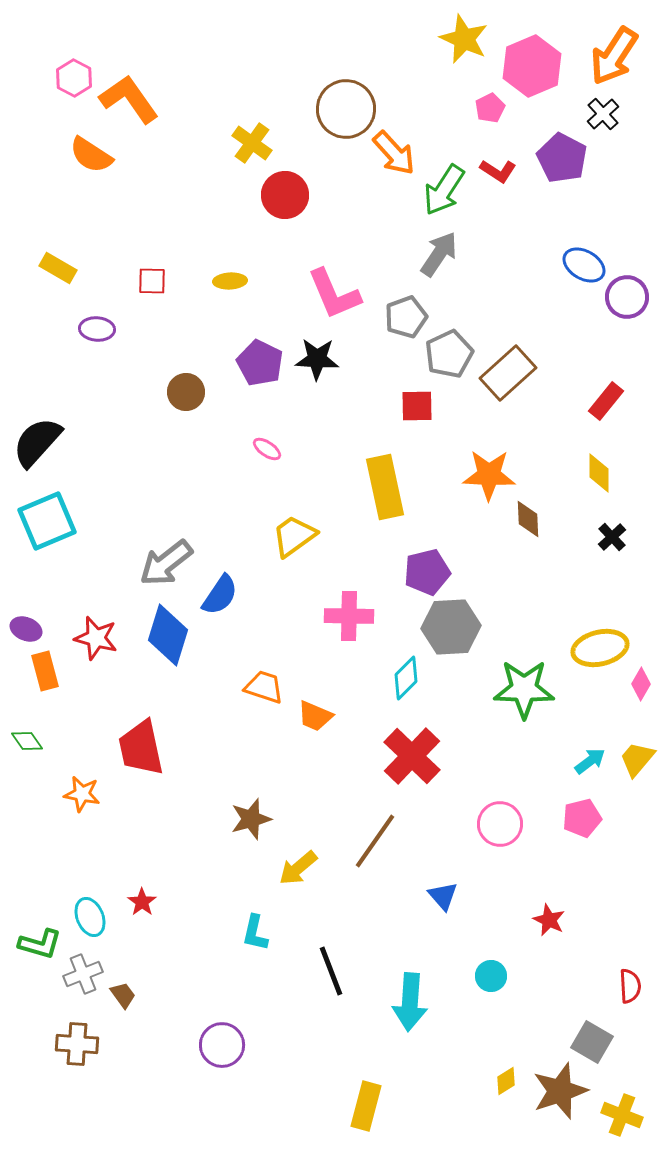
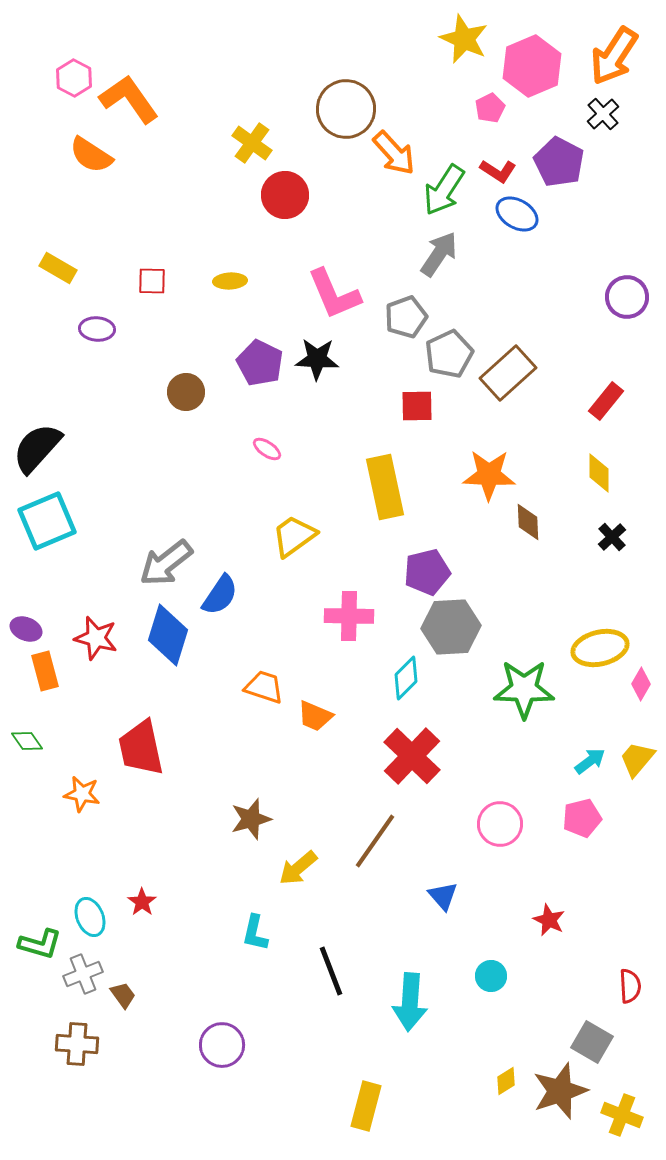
purple pentagon at (562, 158): moved 3 px left, 4 px down
blue ellipse at (584, 265): moved 67 px left, 51 px up
black semicircle at (37, 442): moved 6 px down
brown diamond at (528, 519): moved 3 px down
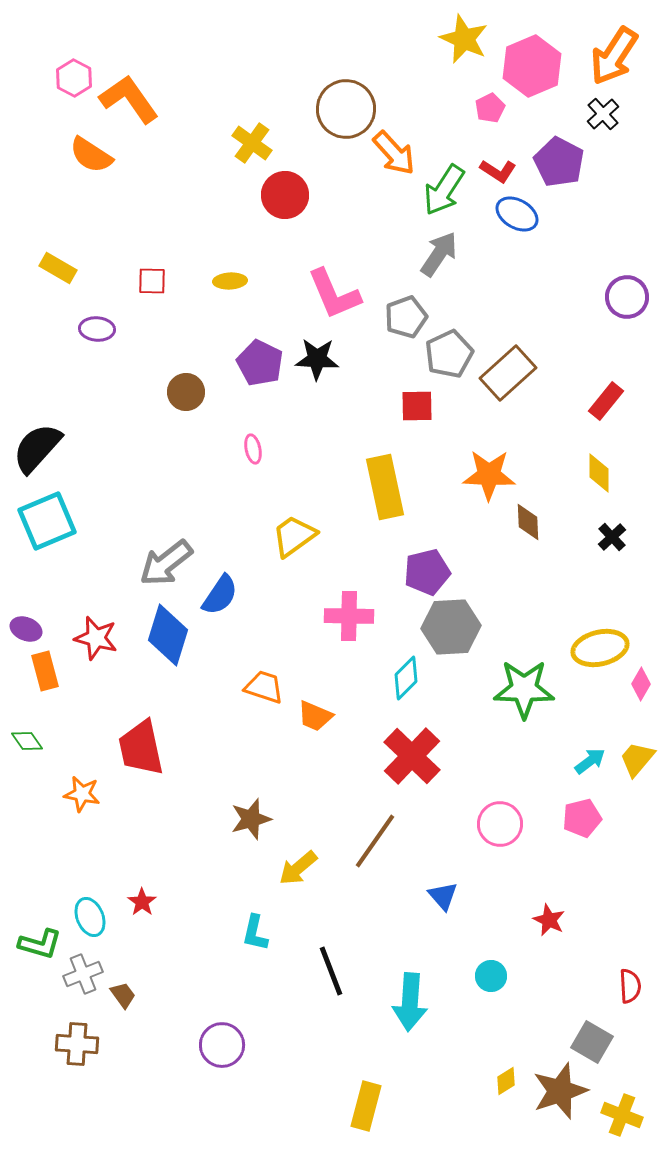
pink ellipse at (267, 449): moved 14 px left; rotated 44 degrees clockwise
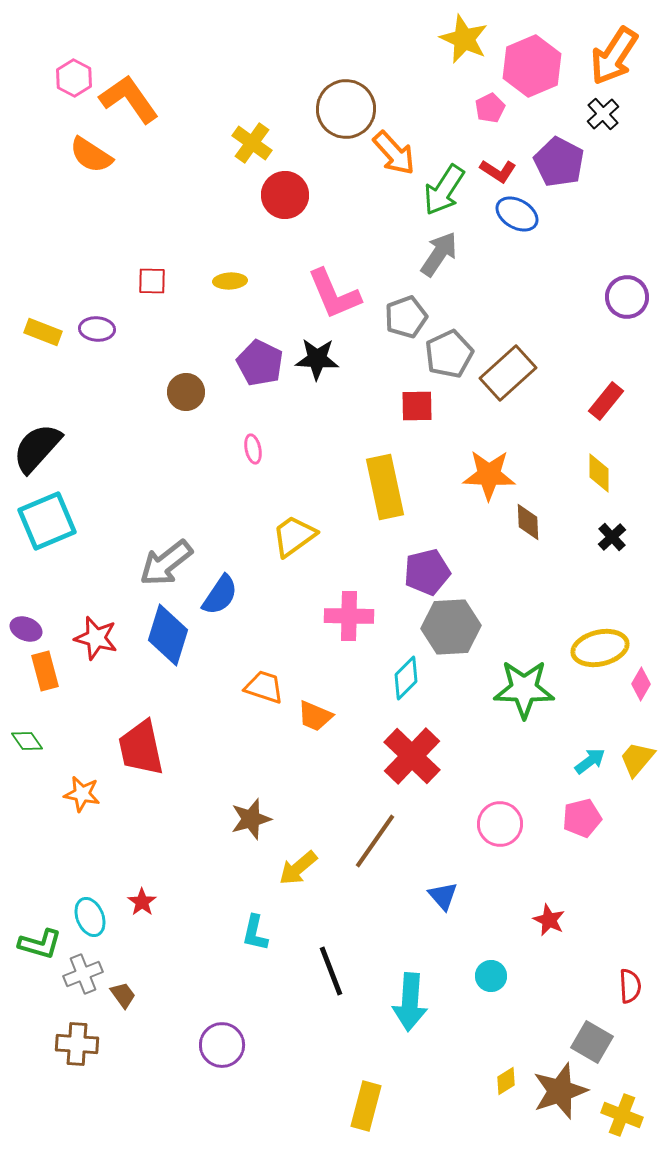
yellow rectangle at (58, 268): moved 15 px left, 64 px down; rotated 9 degrees counterclockwise
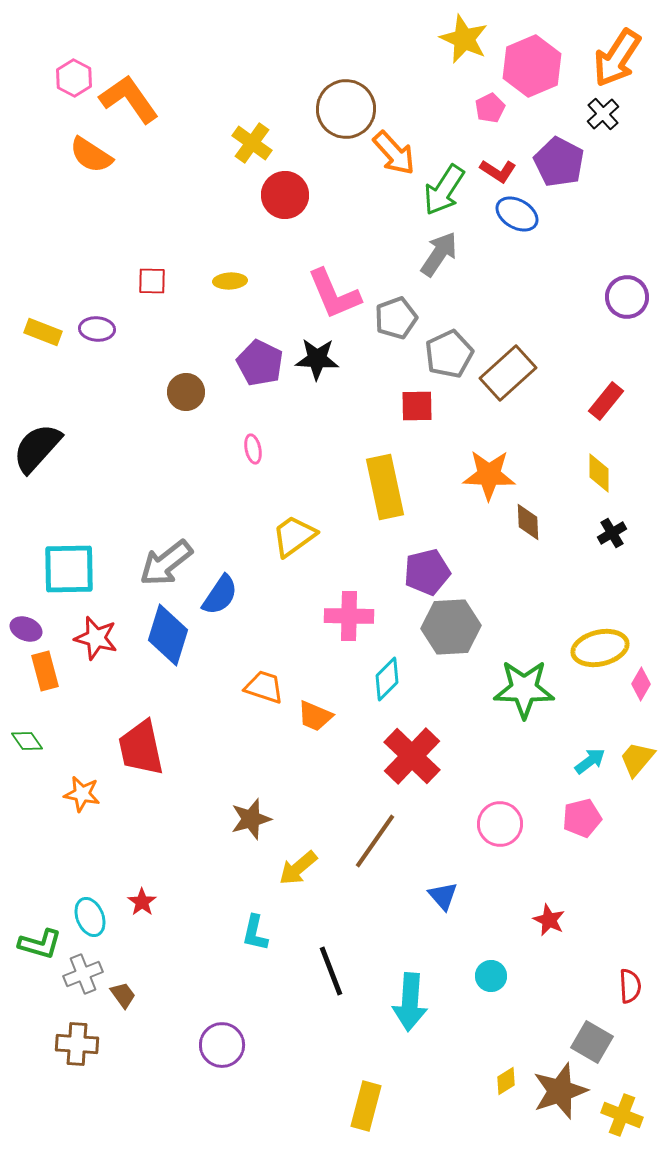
orange arrow at (614, 56): moved 3 px right, 2 px down
gray pentagon at (406, 317): moved 10 px left, 1 px down
cyan square at (47, 521): moved 22 px right, 48 px down; rotated 22 degrees clockwise
black cross at (612, 537): moved 4 px up; rotated 12 degrees clockwise
cyan diamond at (406, 678): moved 19 px left, 1 px down
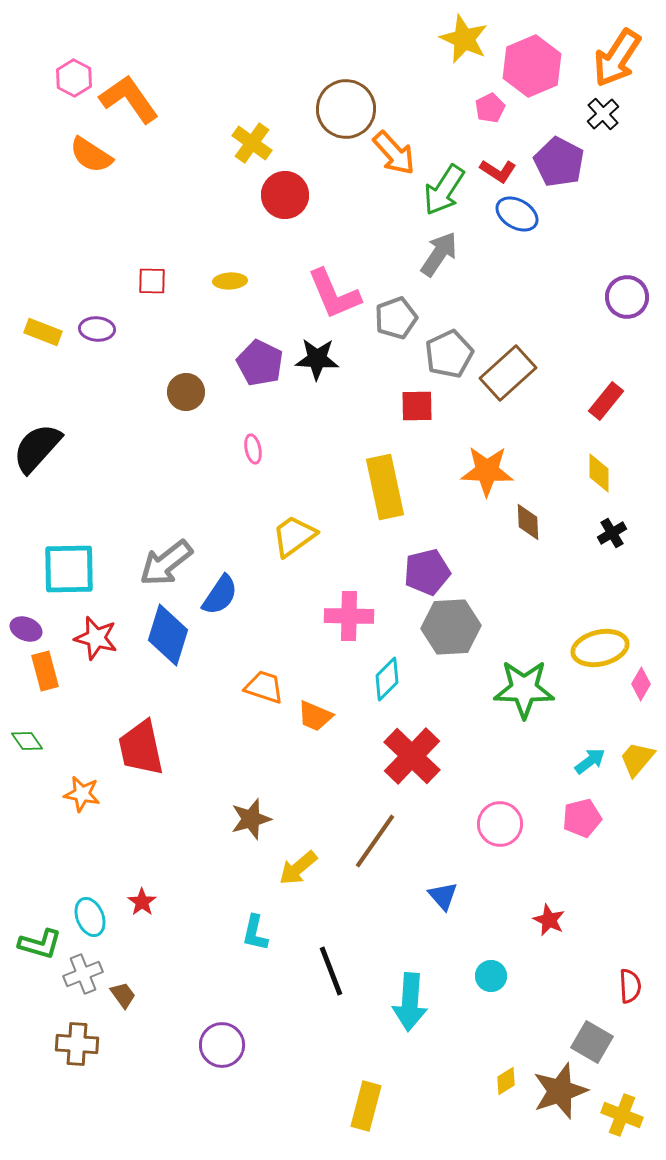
orange star at (489, 475): moved 2 px left, 4 px up
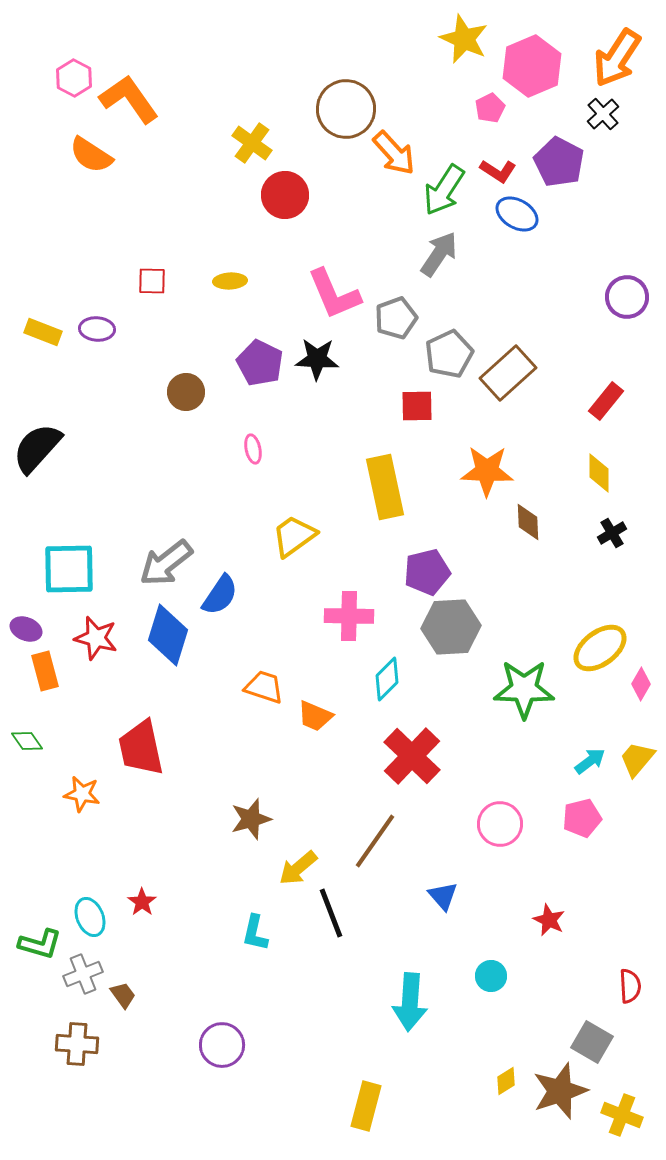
yellow ellipse at (600, 648): rotated 24 degrees counterclockwise
black line at (331, 971): moved 58 px up
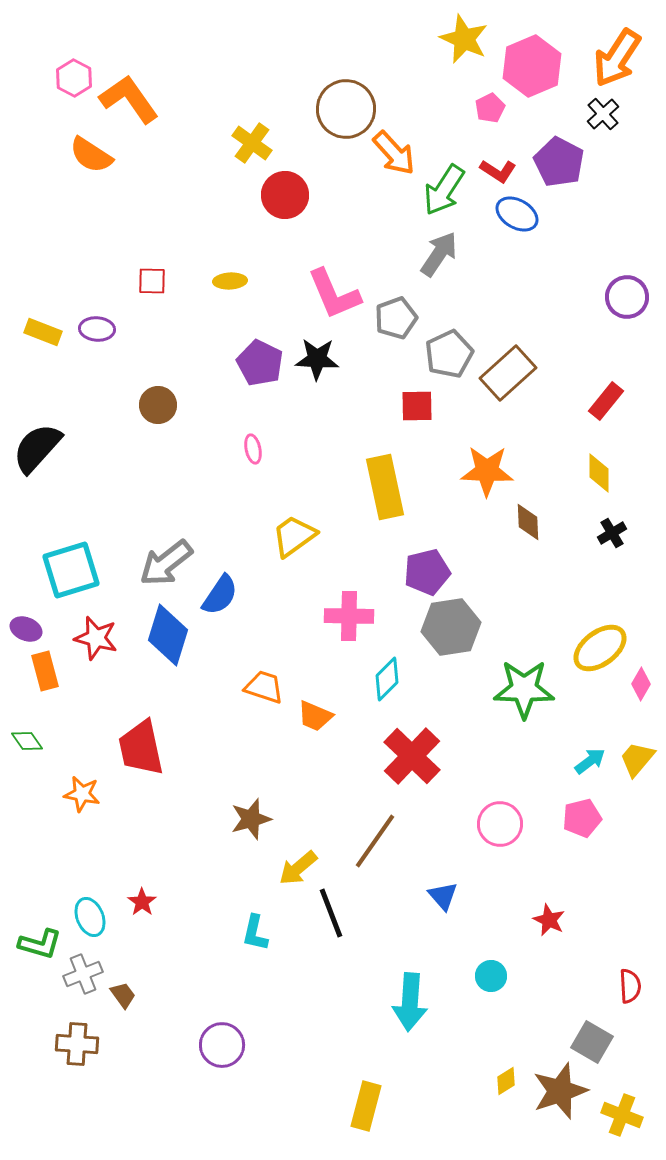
brown circle at (186, 392): moved 28 px left, 13 px down
cyan square at (69, 569): moved 2 px right, 1 px down; rotated 16 degrees counterclockwise
gray hexagon at (451, 627): rotated 6 degrees counterclockwise
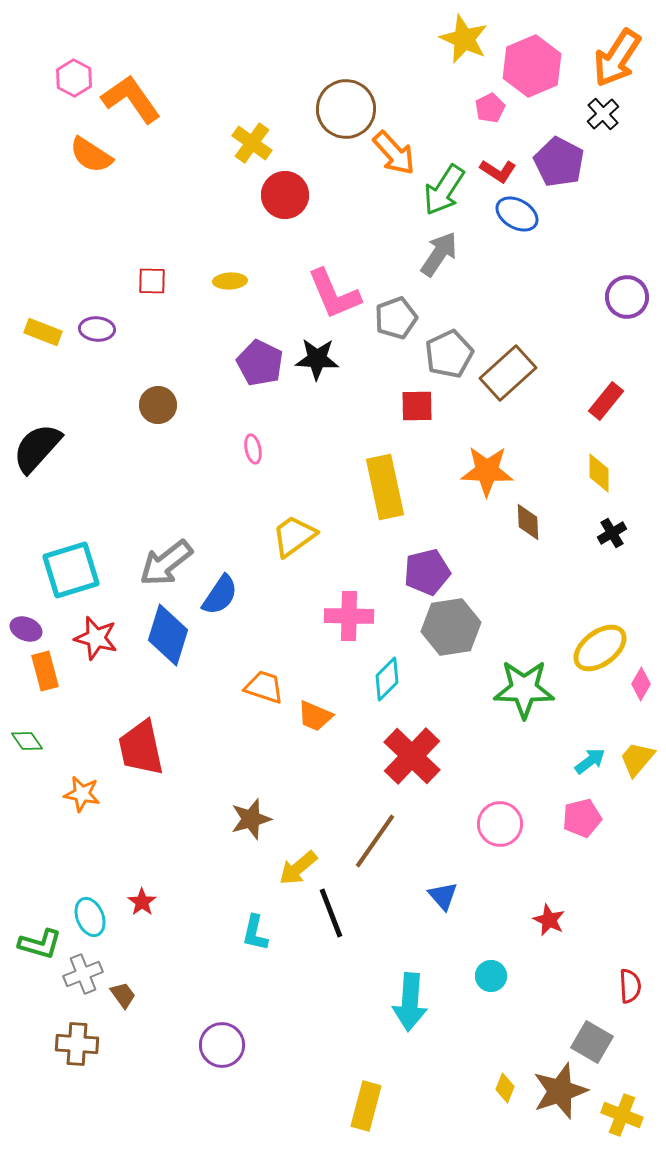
orange L-shape at (129, 99): moved 2 px right
yellow diamond at (506, 1081): moved 1 px left, 7 px down; rotated 36 degrees counterclockwise
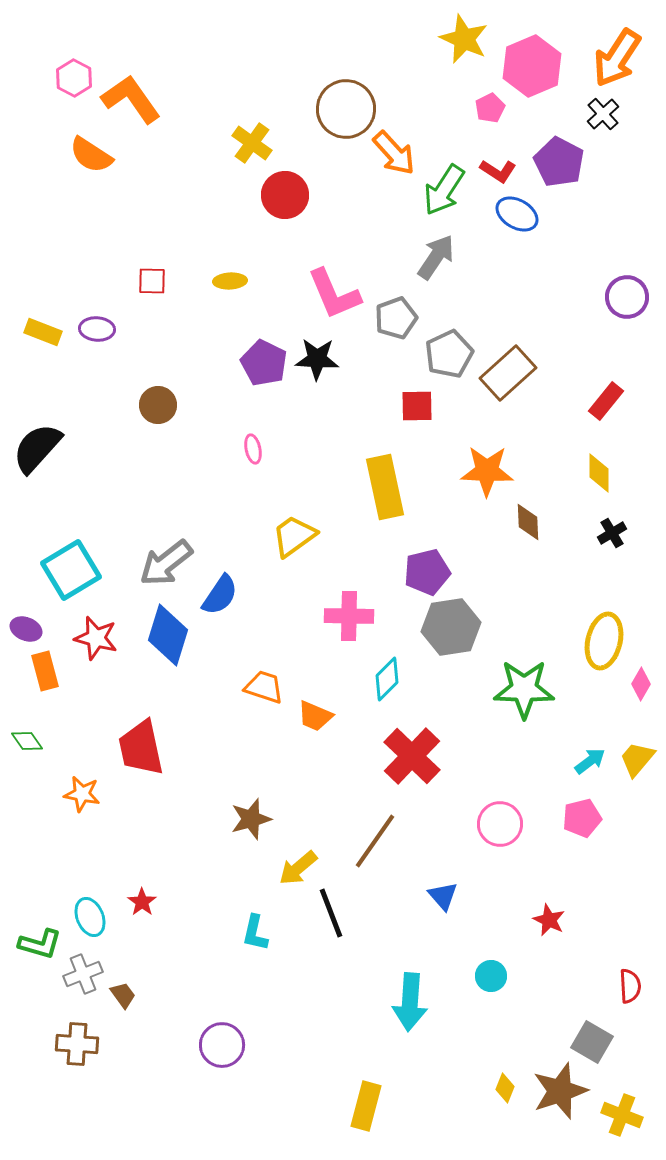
gray arrow at (439, 254): moved 3 px left, 3 px down
purple pentagon at (260, 363): moved 4 px right
cyan square at (71, 570): rotated 14 degrees counterclockwise
yellow ellipse at (600, 648): moved 4 px right, 7 px up; rotated 40 degrees counterclockwise
